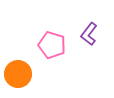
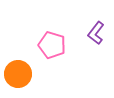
purple L-shape: moved 7 px right, 1 px up
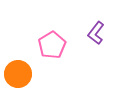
pink pentagon: rotated 24 degrees clockwise
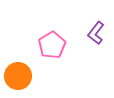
orange circle: moved 2 px down
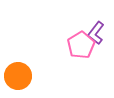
pink pentagon: moved 29 px right
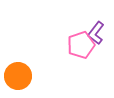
pink pentagon: rotated 12 degrees clockwise
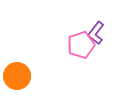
orange circle: moved 1 px left
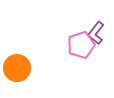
orange circle: moved 8 px up
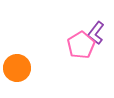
pink pentagon: rotated 12 degrees counterclockwise
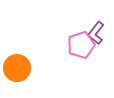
pink pentagon: rotated 12 degrees clockwise
